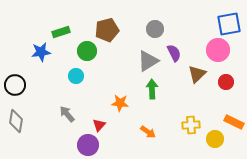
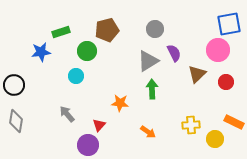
black circle: moved 1 px left
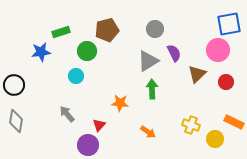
yellow cross: rotated 24 degrees clockwise
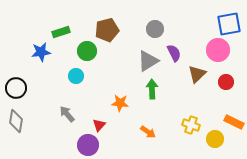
black circle: moved 2 px right, 3 px down
